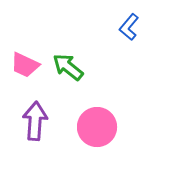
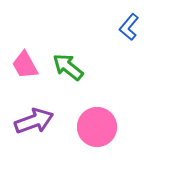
pink trapezoid: rotated 36 degrees clockwise
purple arrow: moved 1 px left; rotated 66 degrees clockwise
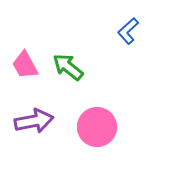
blue L-shape: moved 1 px left, 4 px down; rotated 8 degrees clockwise
purple arrow: rotated 9 degrees clockwise
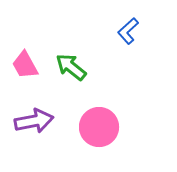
green arrow: moved 3 px right
pink circle: moved 2 px right
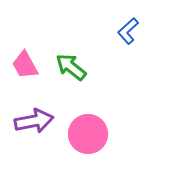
pink circle: moved 11 px left, 7 px down
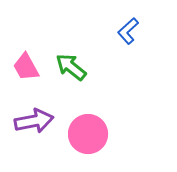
pink trapezoid: moved 1 px right, 2 px down
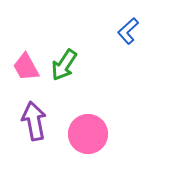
green arrow: moved 7 px left, 2 px up; rotated 96 degrees counterclockwise
purple arrow: rotated 90 degrees counterclockwise
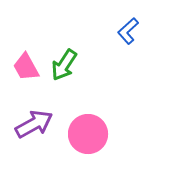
purple arrow: moved 3 px down; rotated 72 degrees clockwise
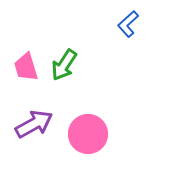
blue L-shape: moved 7 px up
pink trapezoid: rotated 12 degrees clockwise
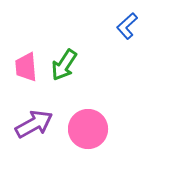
blue L-shape: moved 1 px left, 2 px down
pink trapezoid: rotated 12 degrees clockwise
pink circle: moved 5 px up
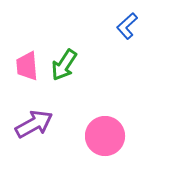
pink trapezoid: moved 1 px right, 1 px up
pink circle: moved 17 px right, 7 px down
